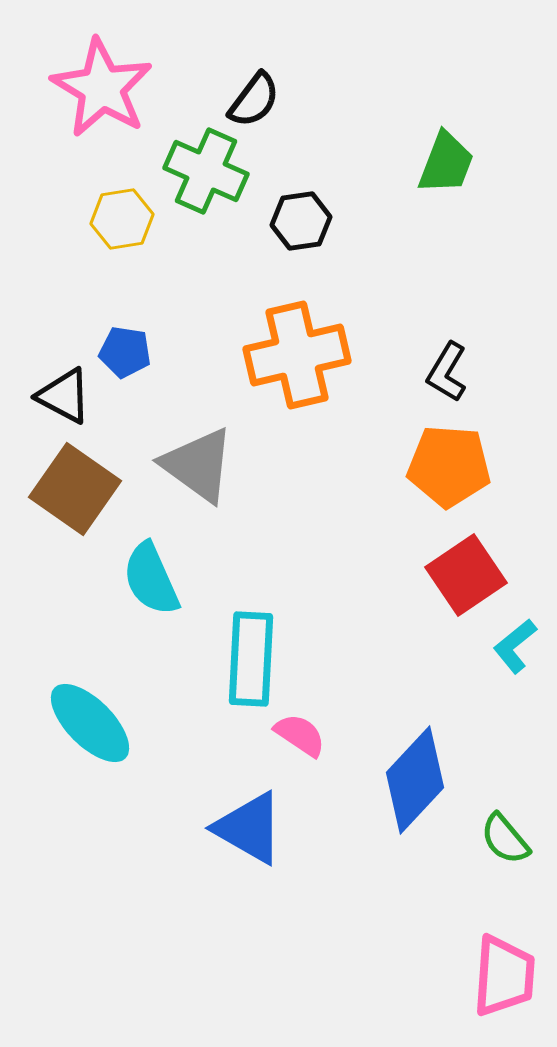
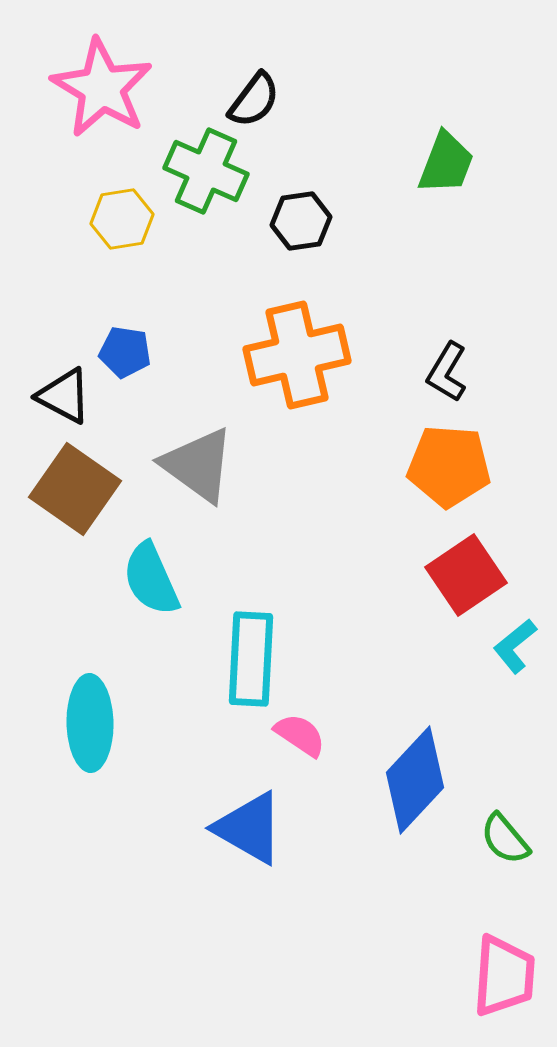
cyan ellipse: rotated 44 degrees clockwise
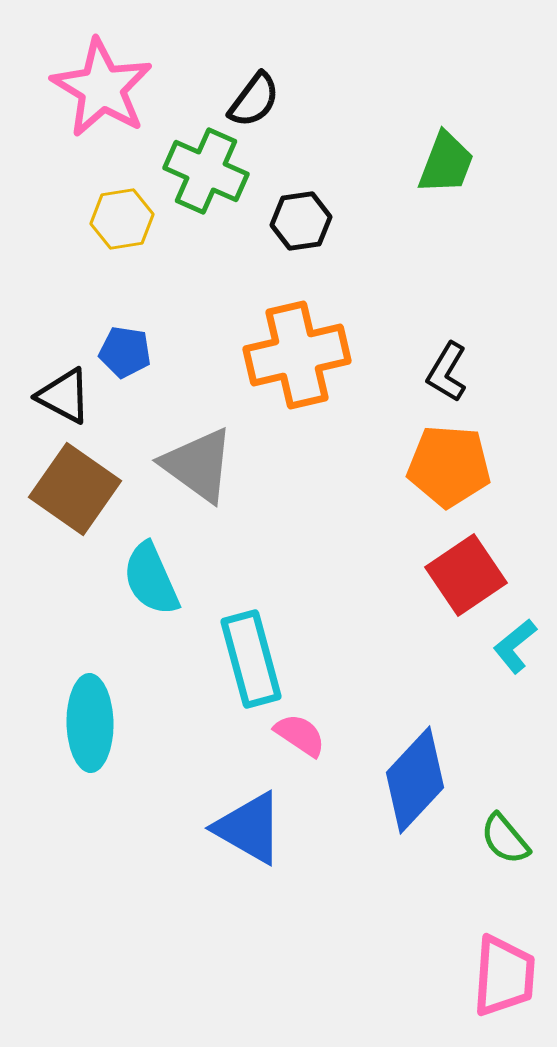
cyan rectangle: rotated 18 degrees counterclockwise
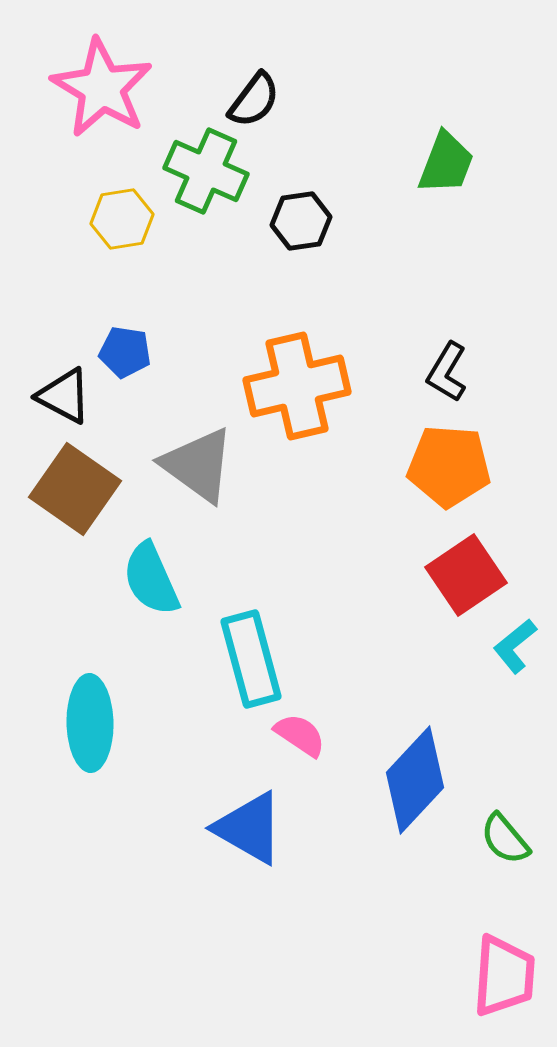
orange cross: moved 31 px down
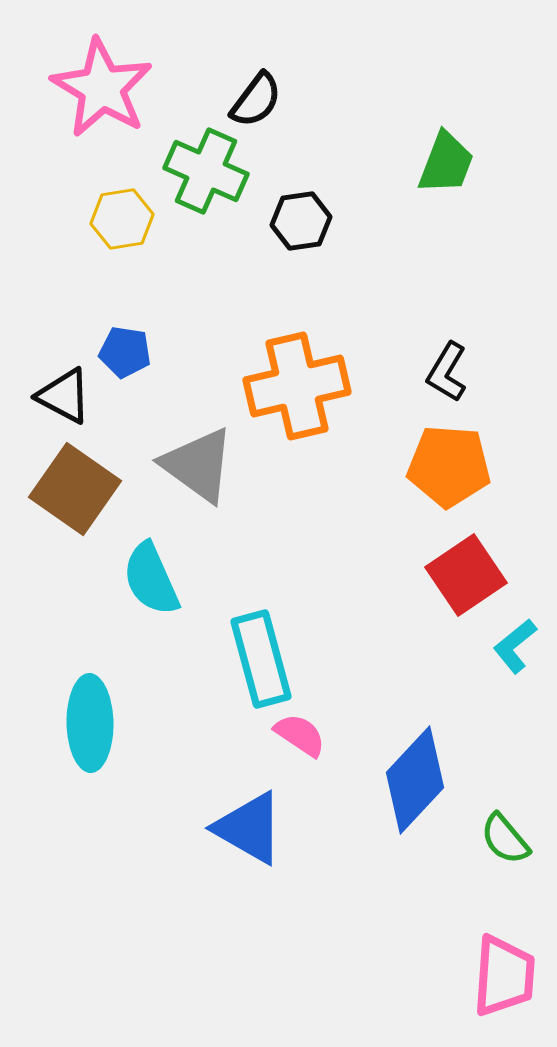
black semicircle: moved 2 px right
cyan rectangle: moved 10 px right
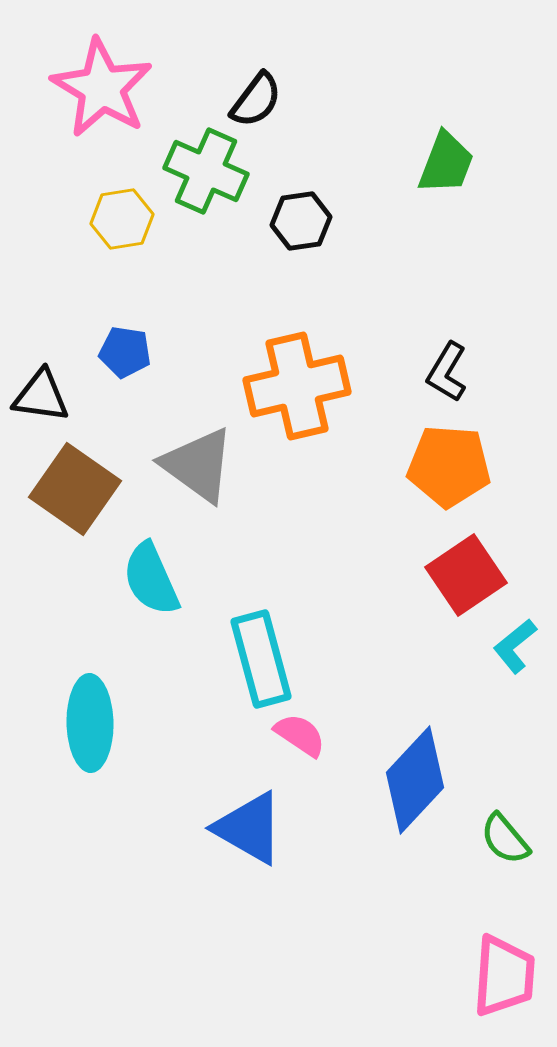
black triangle: moved 23 px left; rotated 20 degrees counterclockwise
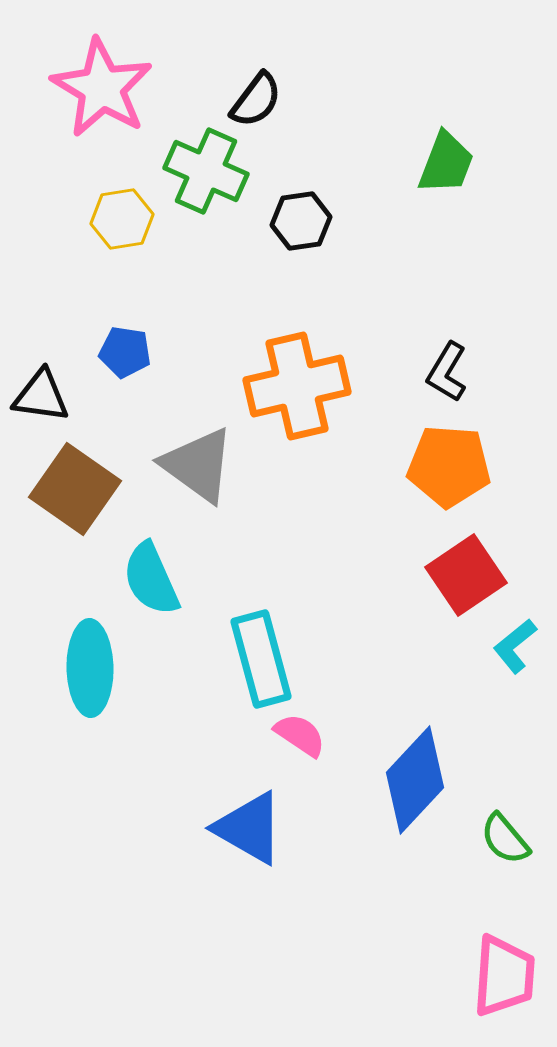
cyan ellipse: moved 55 px up
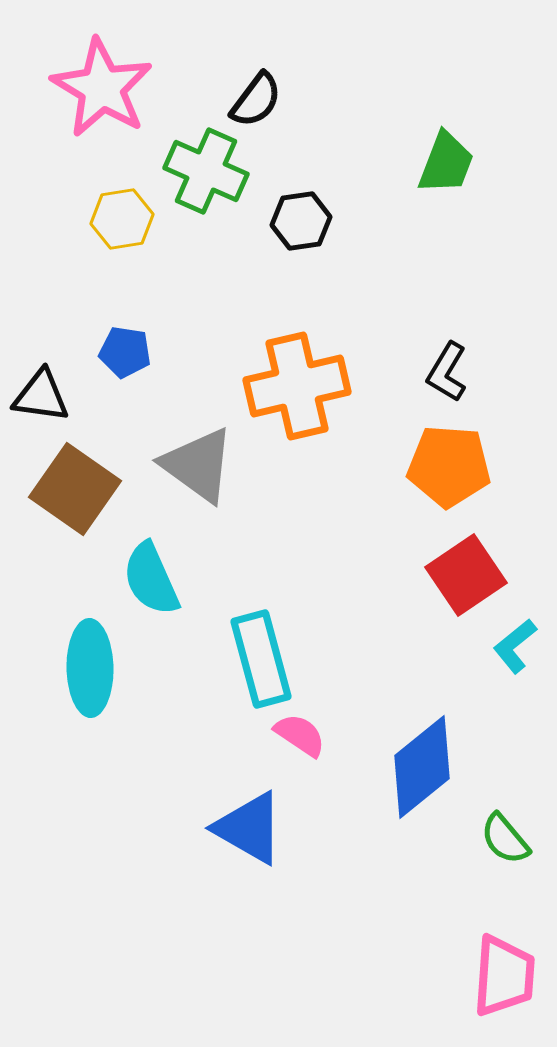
blue diamond: moved 7 px right, 13 px up; rotated 8 degrees clockwise
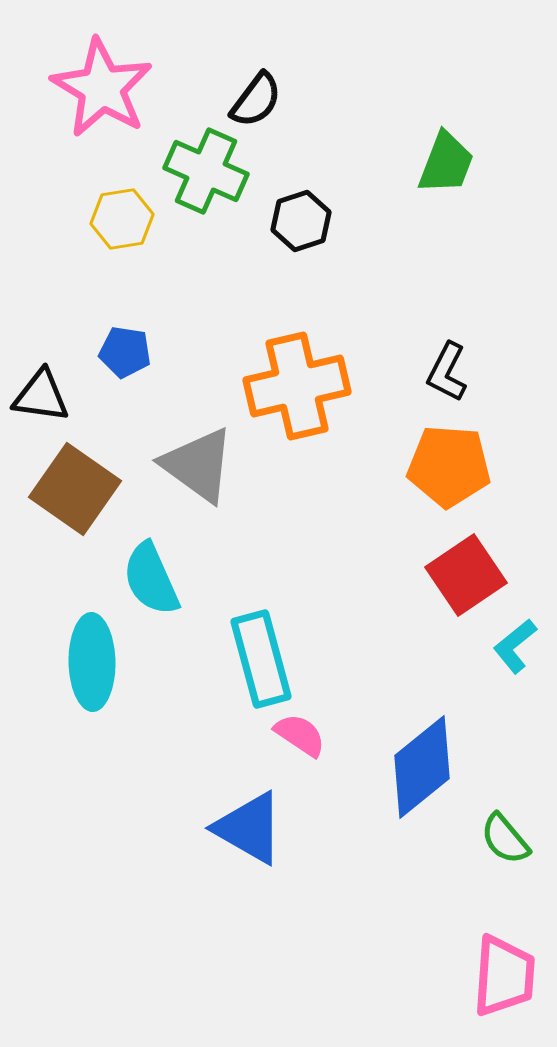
black hexagon: rotated 10 degrees counterclockwise
black L-shape: rotated 4 degrees counterclockwise
cyan ellipse: moved 2 px right, 6 px up
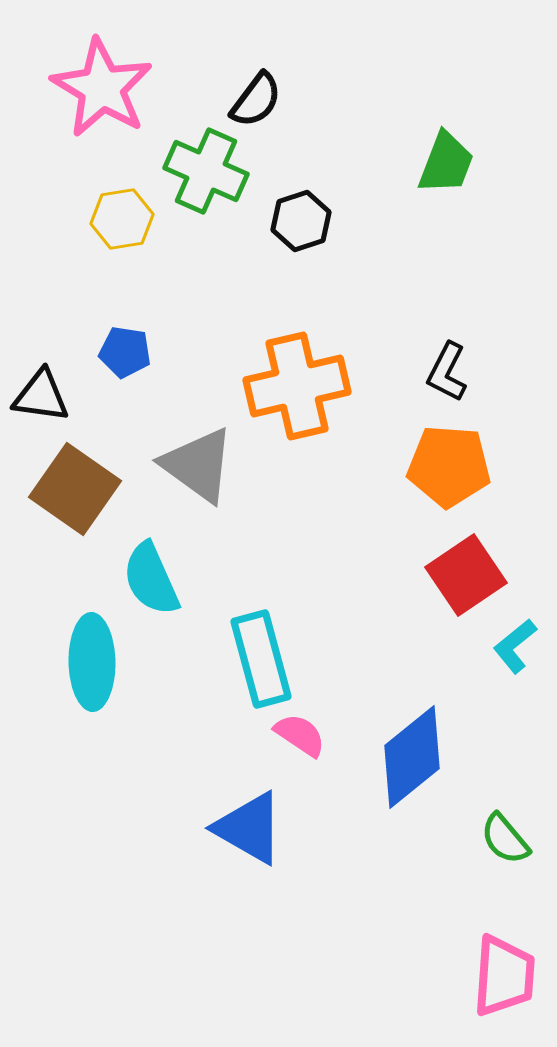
blue diamond: moved 10 px left, 10 px up
